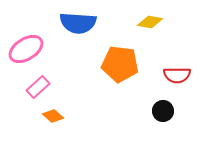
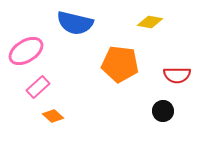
blue semicircle: moved 3 px left; rotated 9 degrees clockwise
pink ellipse: moved 2 px down
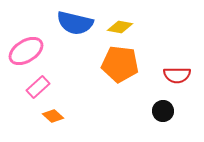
yellow diamond: moved 30 px left, 5 px down
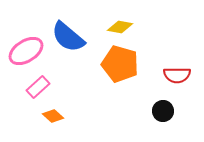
blue semicircle: moved 7 px left, 14 px down; rotated 27 degrees clockwise
orange pentagon: rotated 9 degrees clockwise
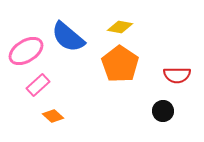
orange pentagon: rotated 18 degrees clockwise
pink rectangle: moved 2 px up
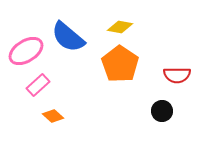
black circle: moved 1 px left
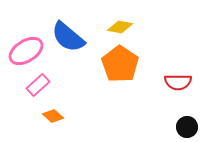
red semicircle: moved 1 px right, 7 px down
black circle: moved 25 px right, 16 px down
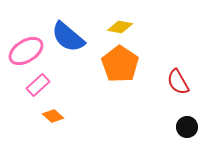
red semicircle: rotated 60 degrees clockwise
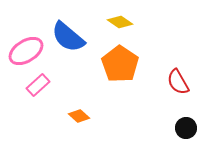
yellow diamond: moved 5 px up; rotated 25 degrees clockwise
orange diamond: moved 26 px right
black circle: moved 1 px left, 1 px down
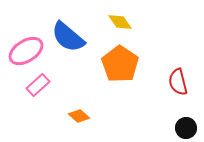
yellow diamond: rotated 20 degrees clockwise
red semicircle: rotated 16 degrees clockwise
